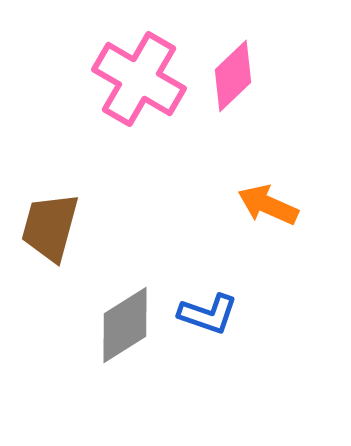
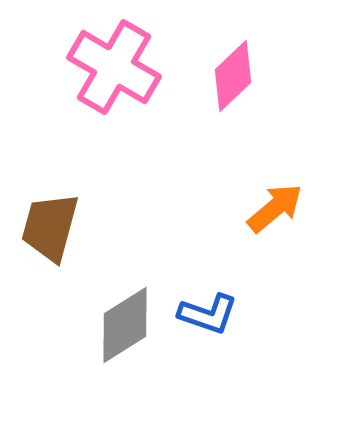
pink cross: moved 25 px left, 12 px up
orange arrow: moved 7 px right, 3 px down; rotated 116 degrees clockwise
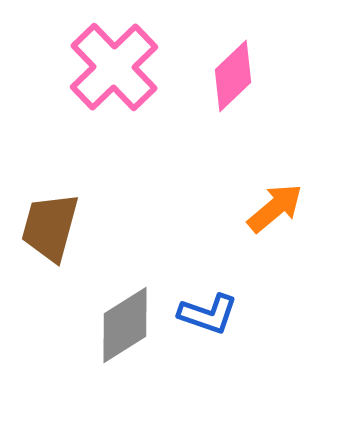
pink cross: rotated 16 degrees clockwise
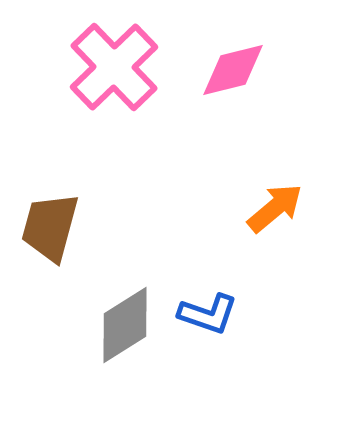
pink diamond: moved 6 px up; rotated 30 degrees clockwise
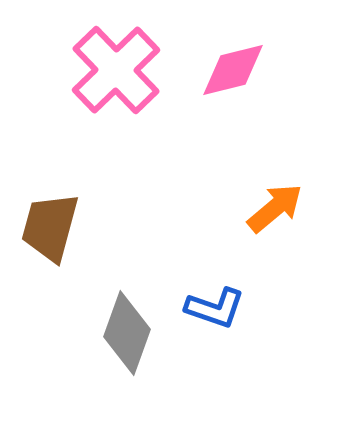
pink cross: moved 2 px right, 3 px down
blue L-shape: moved 7 px right, 6 px up
gray diamond: moved 2 px right, 8 px down; rotated 38 degrees counterclockwise
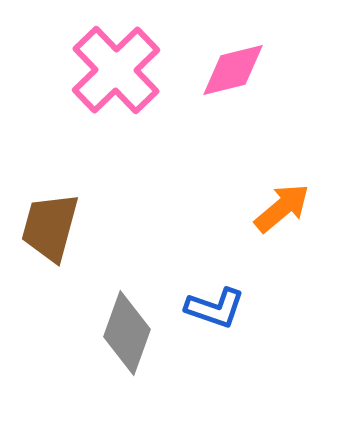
orange arrow: moved 7 px right
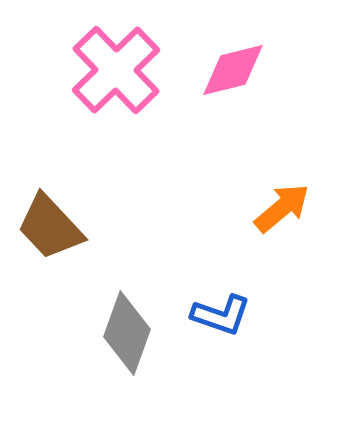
brown trapezoid: rotated 58 degrees counterclockwise
blue L-shape: moved 6 px right, 7 px down
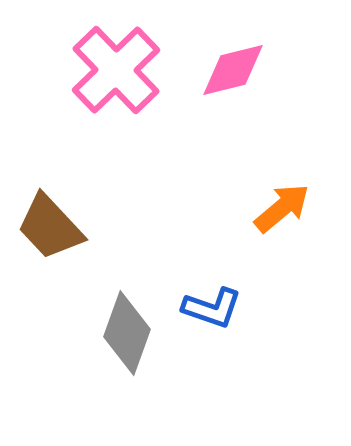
blue L-shape: moved 9 px left, 7 px up
